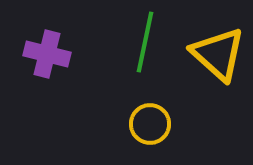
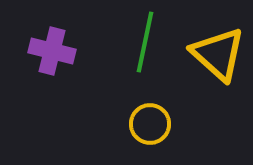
purple cross: moved 5 px right, 3 px up
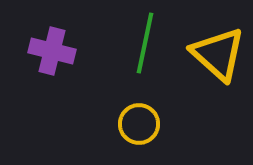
green line: moved 1 px down
yellow circle: moved 11 px left
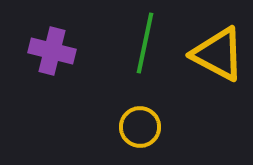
yellow triangle: rotated 14 degrees counterclockwise
yellow circle: moved 1 px right, 3 px down
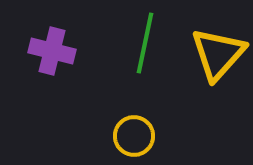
yellow triangle: rotated 44 degrees clockwise
yellow circle: moved 6 px left, 9 px down
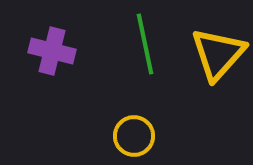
green line: moved 1 px down; rotated 24 degrees counterclockwise
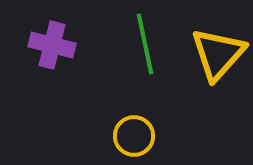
purple cross: moved 6 px up
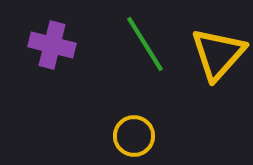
green line: rotated 20 degrees counterclockwise
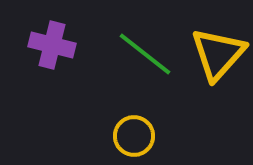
green line: moved 10 px down; rotated 20 degrees counterclockwise
